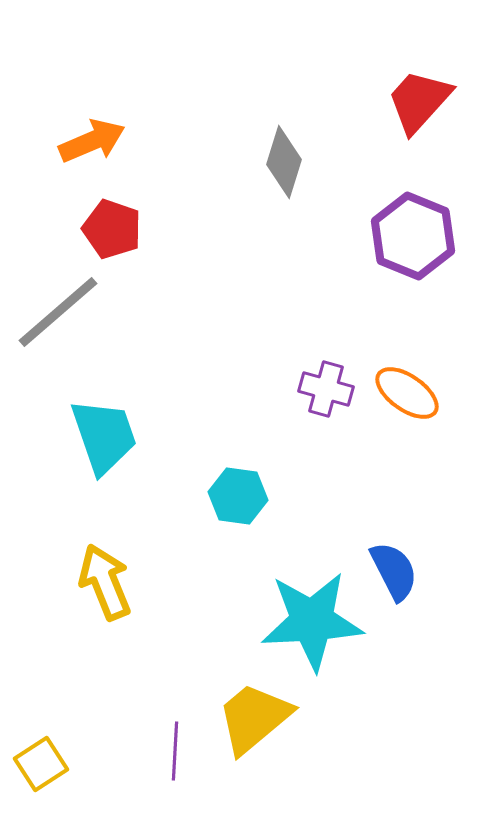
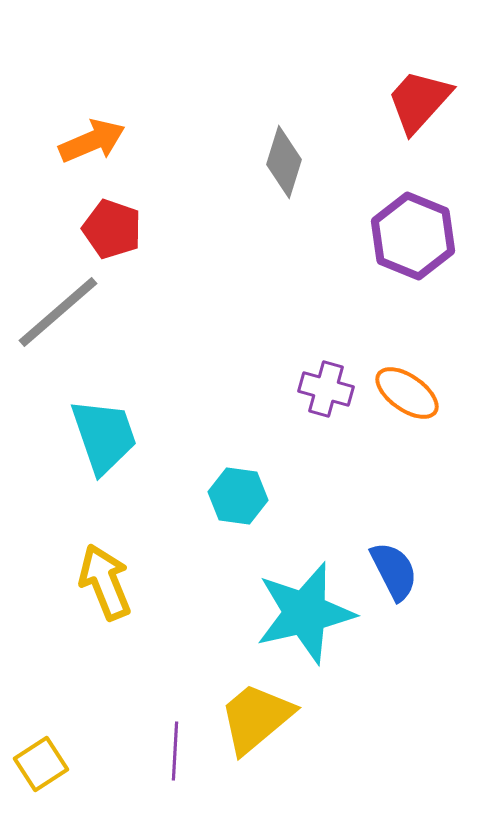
cyan star: moved 7 px left, 8 px up; rotated 10 degrees counterclockwise
yellow trapezoid: moved 2 px right
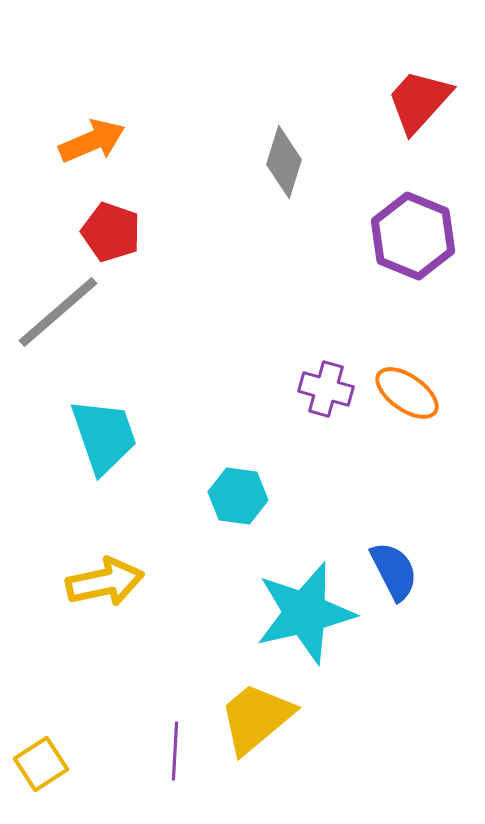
red pentagon: moved 1 px left, 3 px down
yellow arrow: rotated 100 degrees clockwise
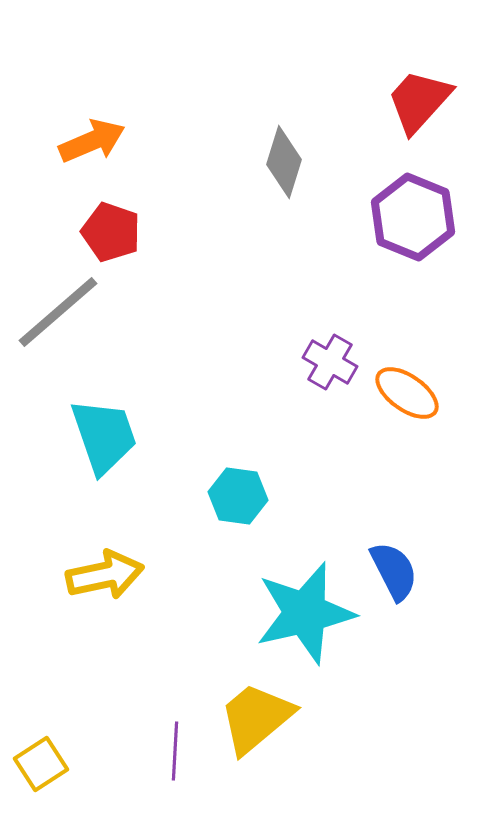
purple hexagon: moved 19 px up
purple cross: moved 4 px right, 27 px up; rotated 14 degrees clockwise
yellow arrow: moved 7 px up
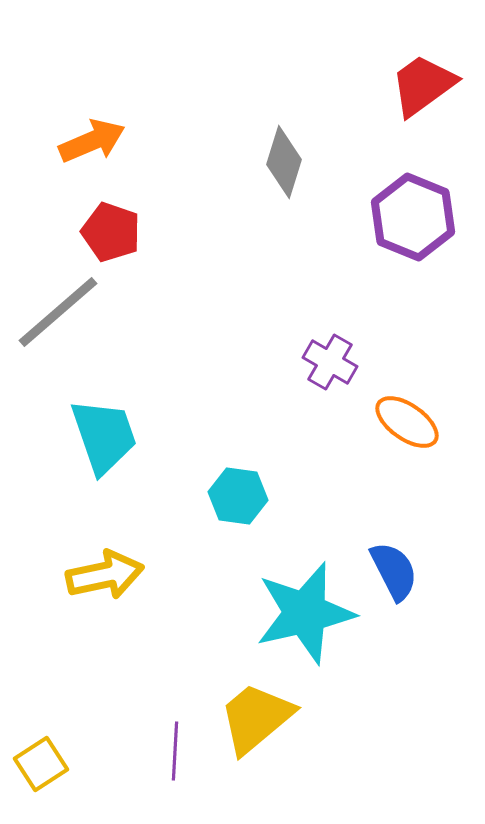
red trapezoid: moved 4 px right, 16 px up; rotated 12 degrees clockwise
orange ellipse: moved 29 px down
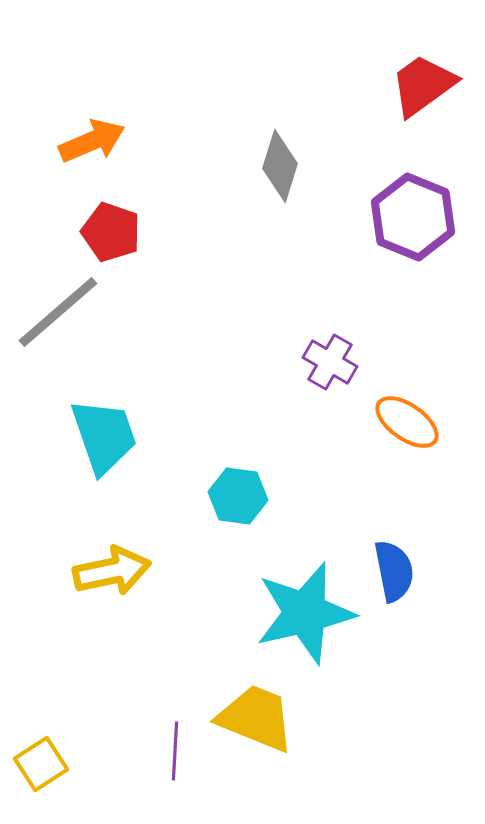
gray diamond: moved 4 px left, 4 px down
blue semicircle: rotated 16 degrees clockwise
yellow arrow: moved 7 px right, 4 px up
yellow trapezoid: rotated 62 degrees clockwise
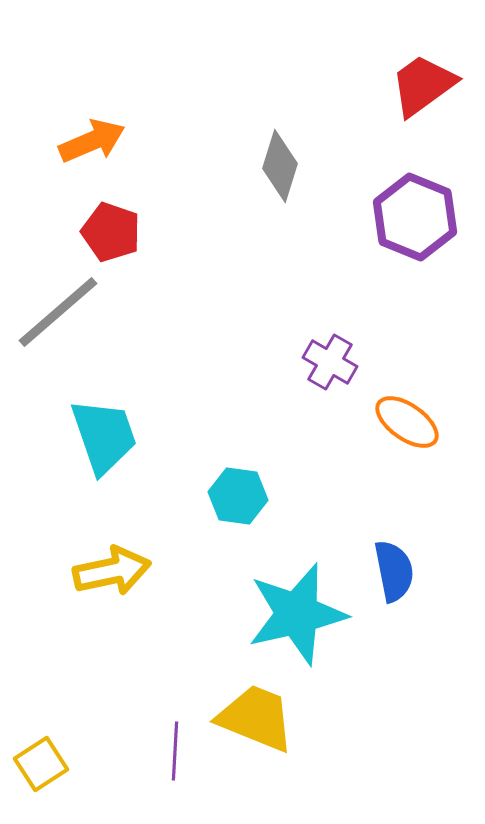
purple hexagon: moved 2 px right
cyan star: moved 8 px left, 1 px down
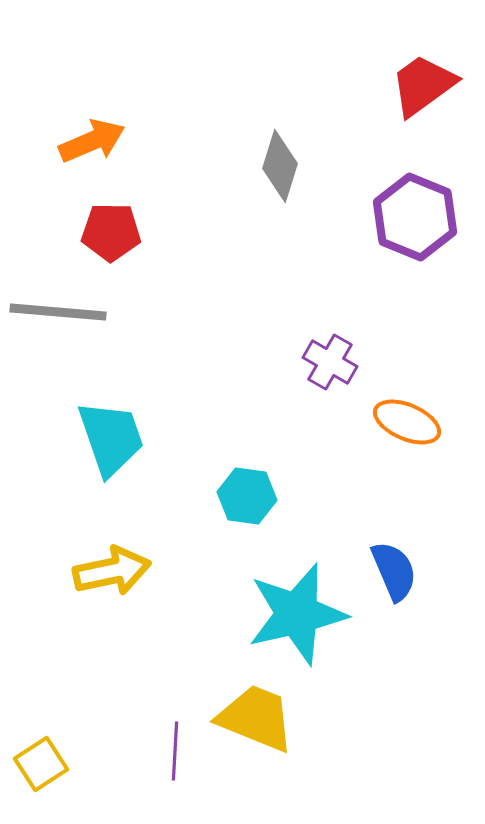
red pentagon: rotated 18 degrees counterclockwise
gray line: rotated 46 degrees clockwise
orange ellipse: rotated 12 degrees counterclockwise
cyan trapezoid: moved 7 px right, 2 px down
cyan hexagon: moved 9 px right
blue semicircle: rotated 12 degrees counterclockwise
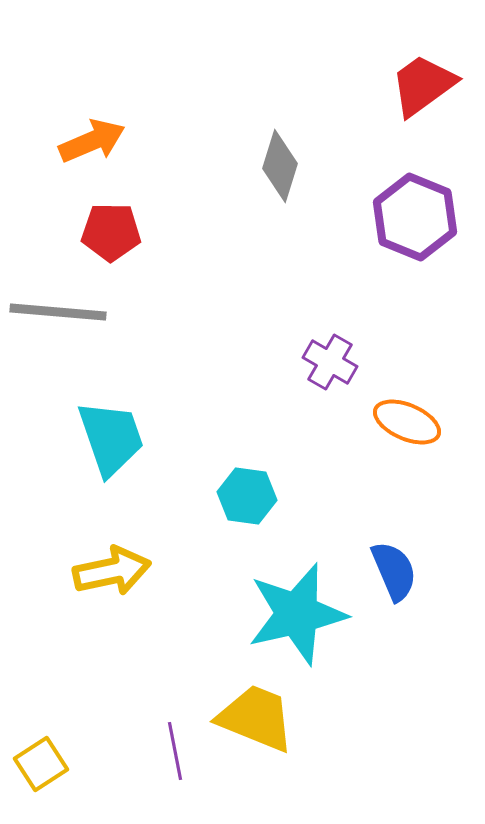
purple line: rotated 14 degrees counterclockwise
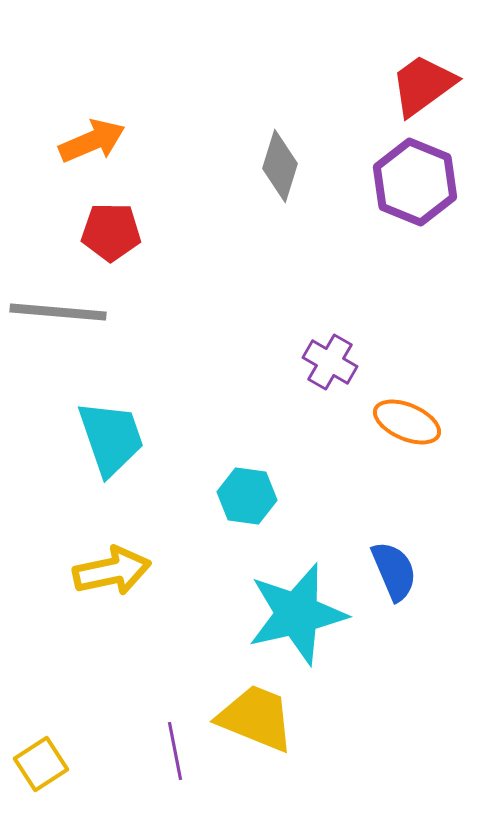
purple hexagon: moved 35 px up
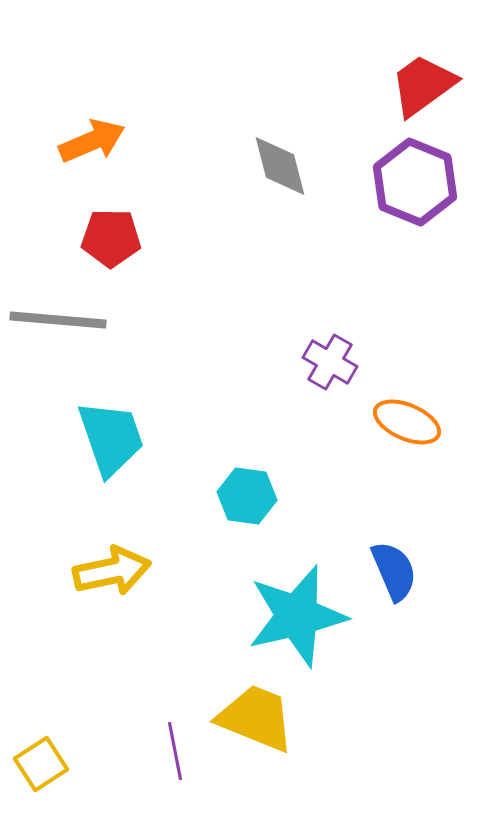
gray diamond: rotated 32 degrees counterclockwise
red pentagon: moved 6 px down
gray line: moved 8 px down
cyan star: moved 2 px down
